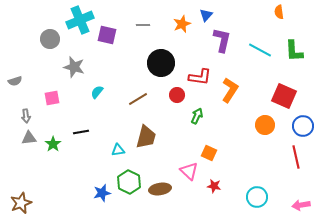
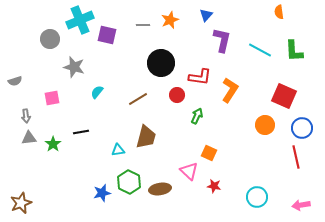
orange star: moved 12 px left, 4 px up
blue circle: moved 1 px left, 2 px down
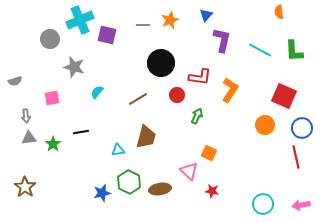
red star: moved 2 px left, 5 px down
cyan circle: moved 6 px right, 7 px down
brown star: moved 4 px right, 16 px up; rotated 15 degrees counterclockwise
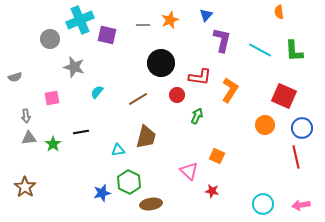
gray semicircle: moved 4 px up
orange square: moved 8 px right, 3 px down
brown ellipse: moved 9 px left, 15 px down
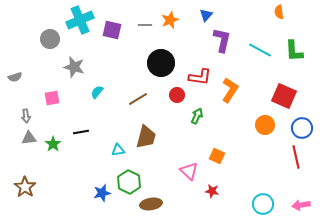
gray line: moved 2 px right
purple square: moved 5 px right, 5 px up
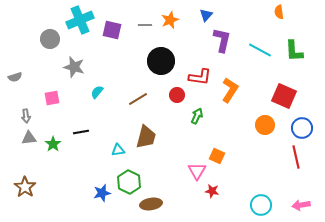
black circle: moved 2 px up
pink triangle: moved 8 px right; rotated 18 degrees clockwise
cyan circle: moved 2 px left, 1 px down
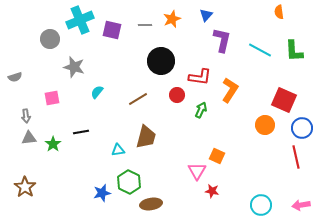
orange star: moved 2 px right, 1 px up
red square: moved 4 px down
green arrow: moved 4 px right, 6 px up
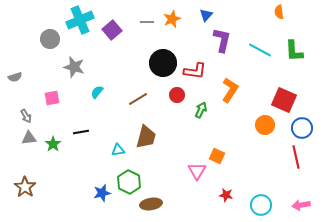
gray line: moved 2 px right, 3 px up
purple square: rotated 36 degrees clockwise
black circle: moved 2 px right, 2 px down
red L-shape: moved 5 px left, 6 px up
gray arrow: rotated 24 degrees counterclockwise
red star: moved 14 px right, 4 px down
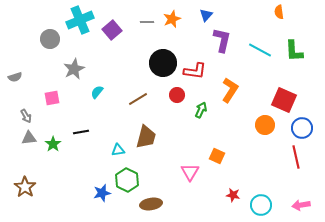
gray star: moved 2 px down; rotated 30 degrees clockwise
pink triangle: moved 7 px left, 1 px down
green hexagon: moved 2 px left, 2 px up
red star: moved 7 px right
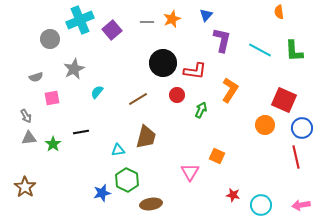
gray semicircle: moved 21 px right
